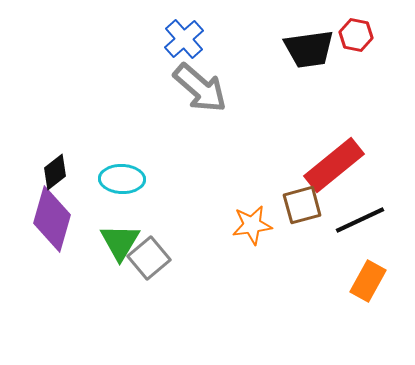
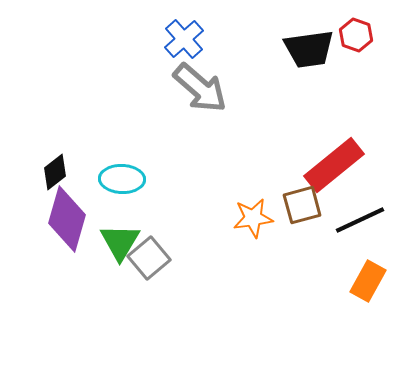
red hexagon: rotated 8 degrees clockwise
purple diamond: moved 15 px right
orange star: moved 1 px right, 7 px up
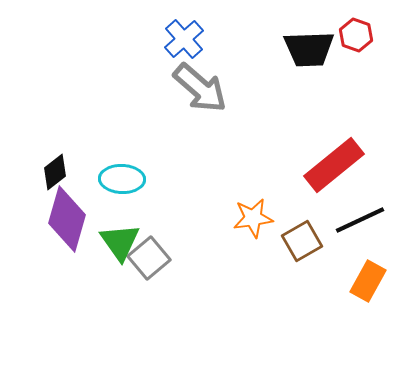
black trapezoid: rotated 6 degrees clockwise
brown square: moved 36 px down; rotated 15 degrees counterclockwise
green triangle: rotated 6 degrees counterclockwise
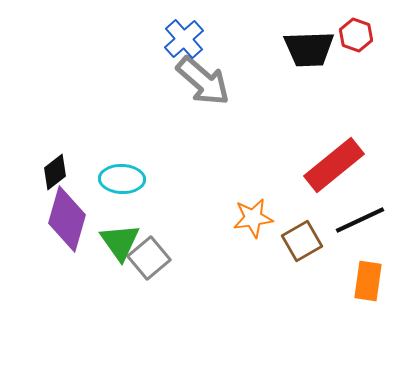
gray arrow: moved 3 px right, 7 px up
orange rectangle: rotated 21 degrees counterclockwise
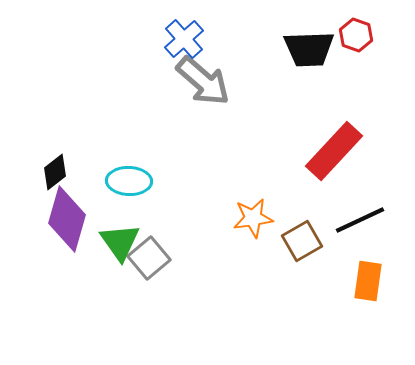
red rectangle: moved 14 px up; rotated 8 degrees counterclockwise
cyan ellipse: moved 7 px right, 2 px down
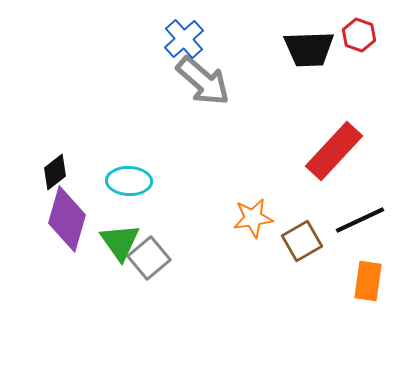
red hexagon: moved 3 px right
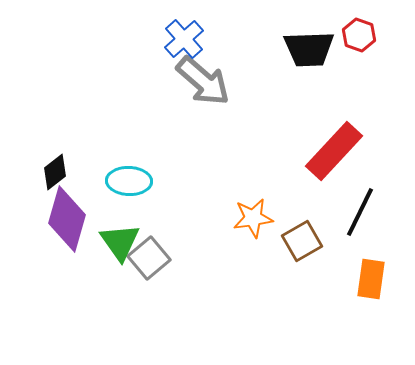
black line: moved 8 px up; rotated 39 degrees counterclockwise
orange rectangle: moved 3 px right, 2 px up
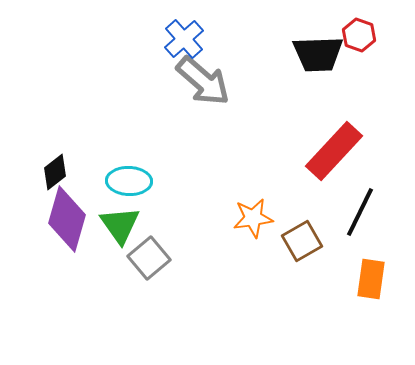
black trapezoid: moved 9 px right, 5 px down
green triangle: moved 17 px up
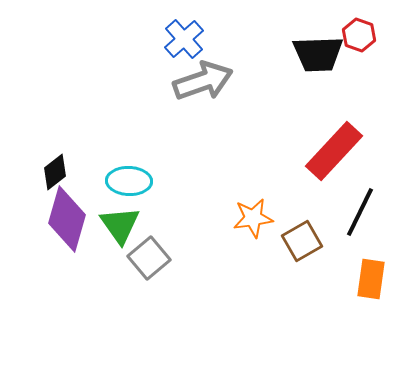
gray arrow: rotated 60 degrees counterclockwise
